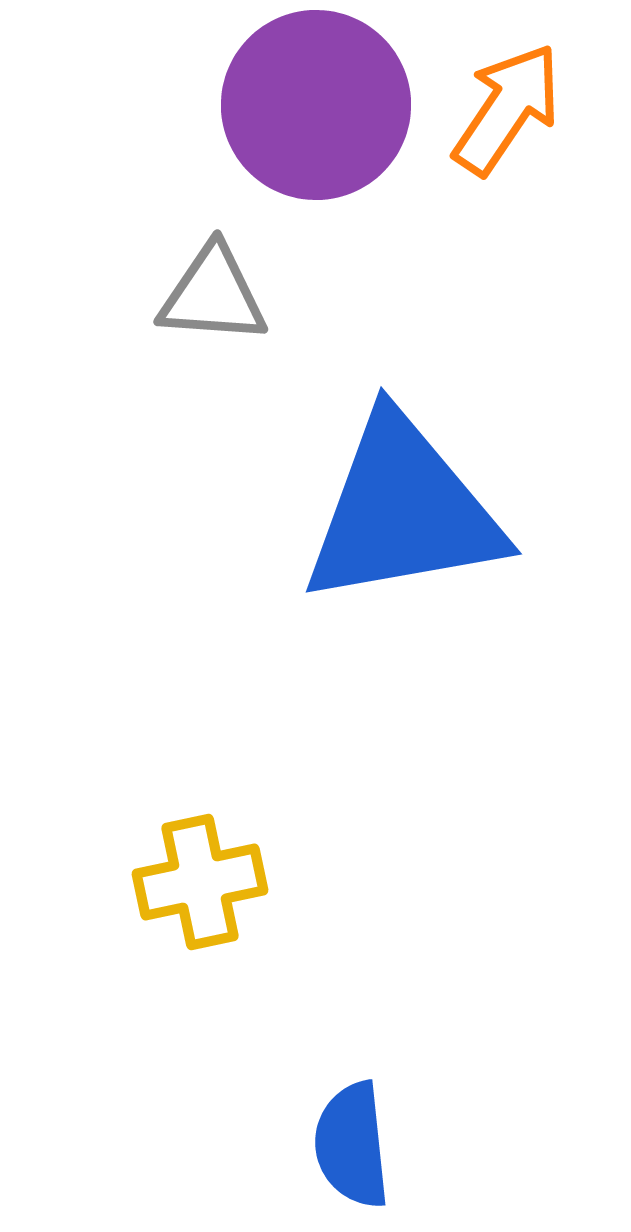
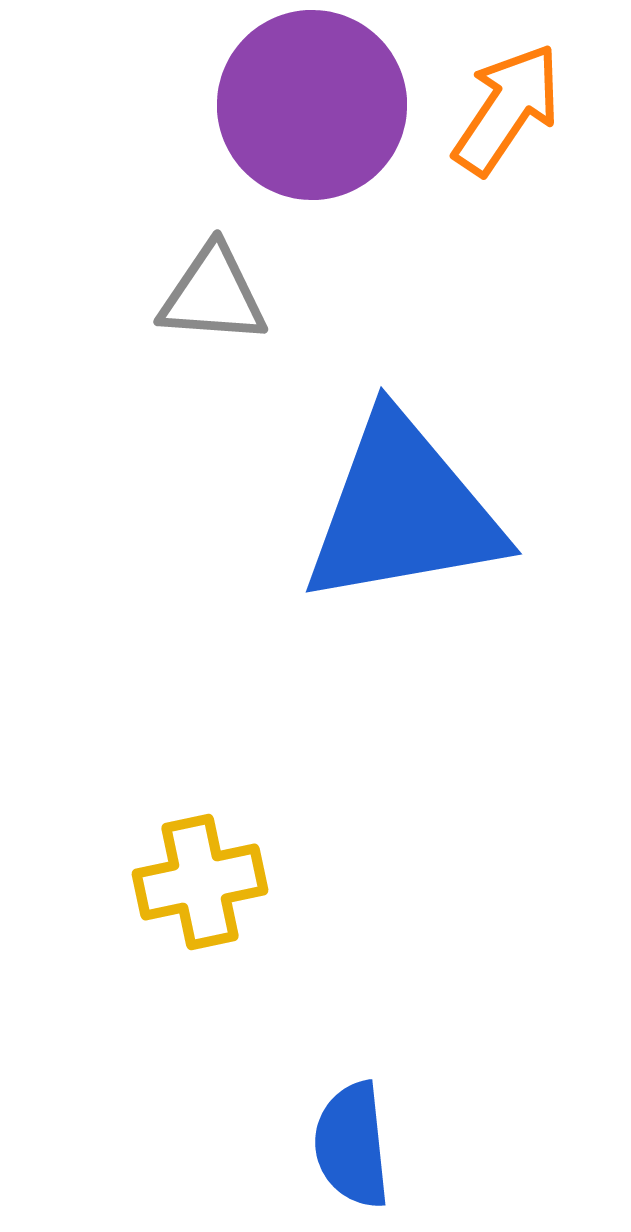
purple circle: moved 4 px left
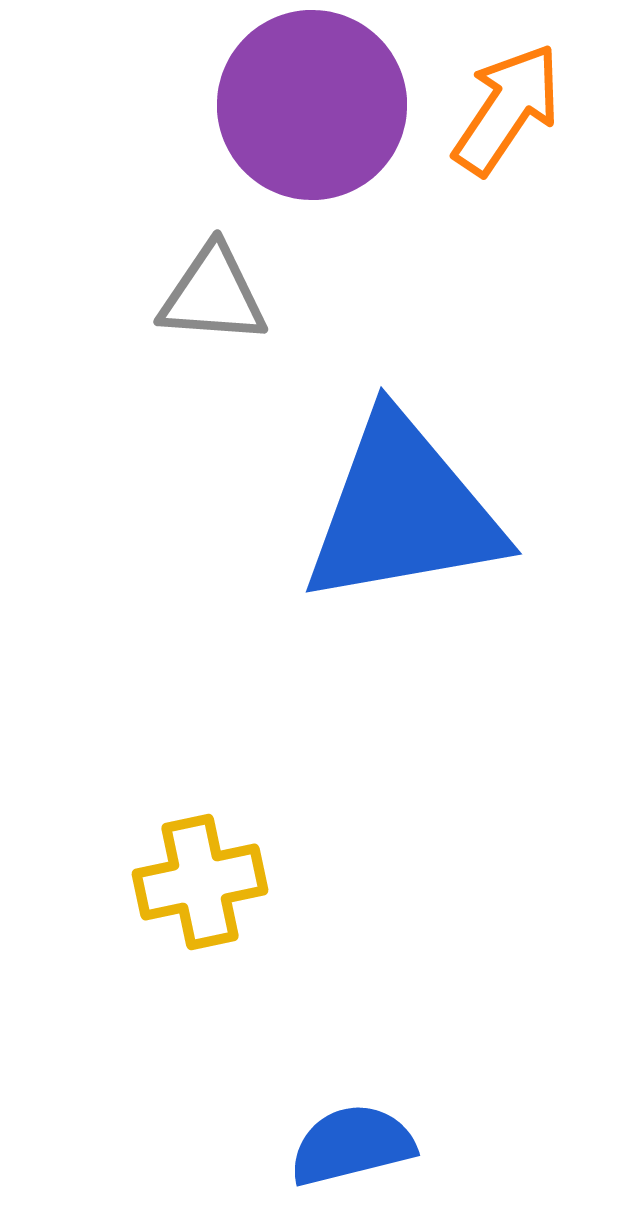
blue semicircle: rotated 82 degrees clockwise
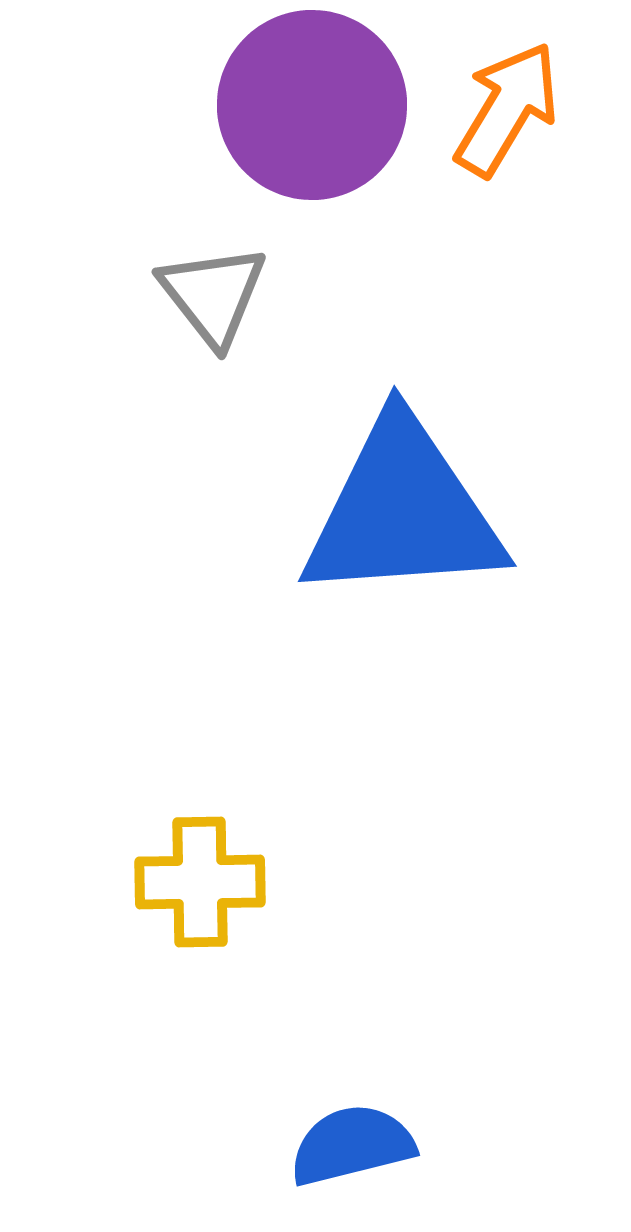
orange arrow: rotated 3 degrees counterclockwise
gray triangle: rotated 48 degrees clockwise
blue triangle: rotated 6 degrees clockwise
yellow cross: rotated 11 degrees clockwise
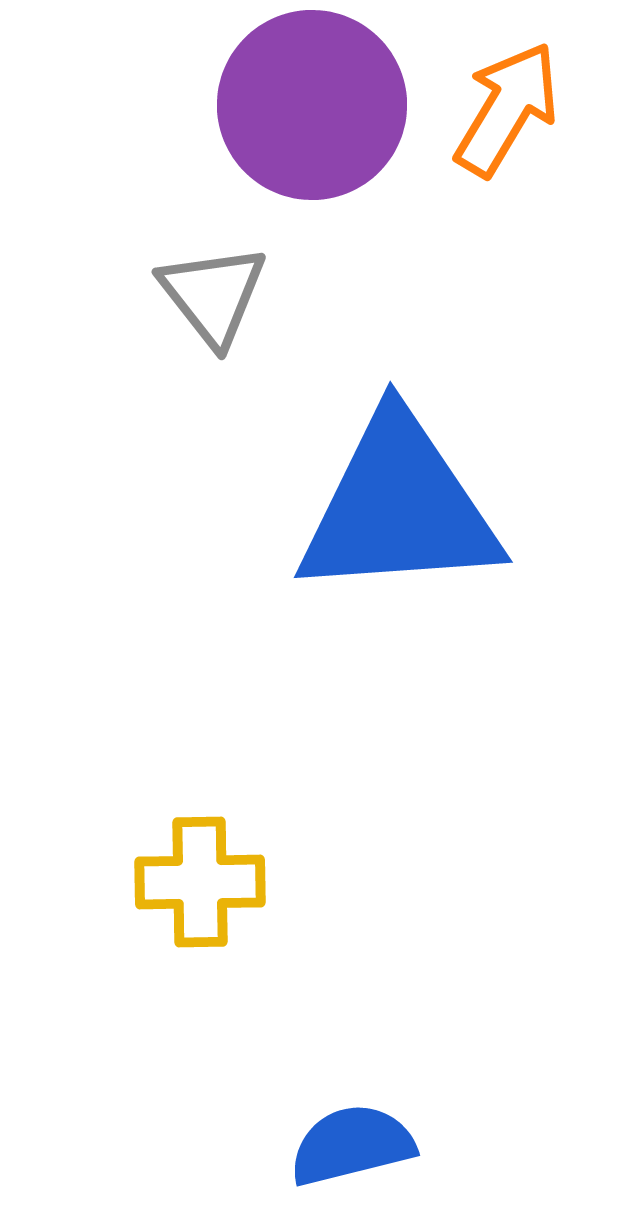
blue triangle: moved 4 px left, 4 px up
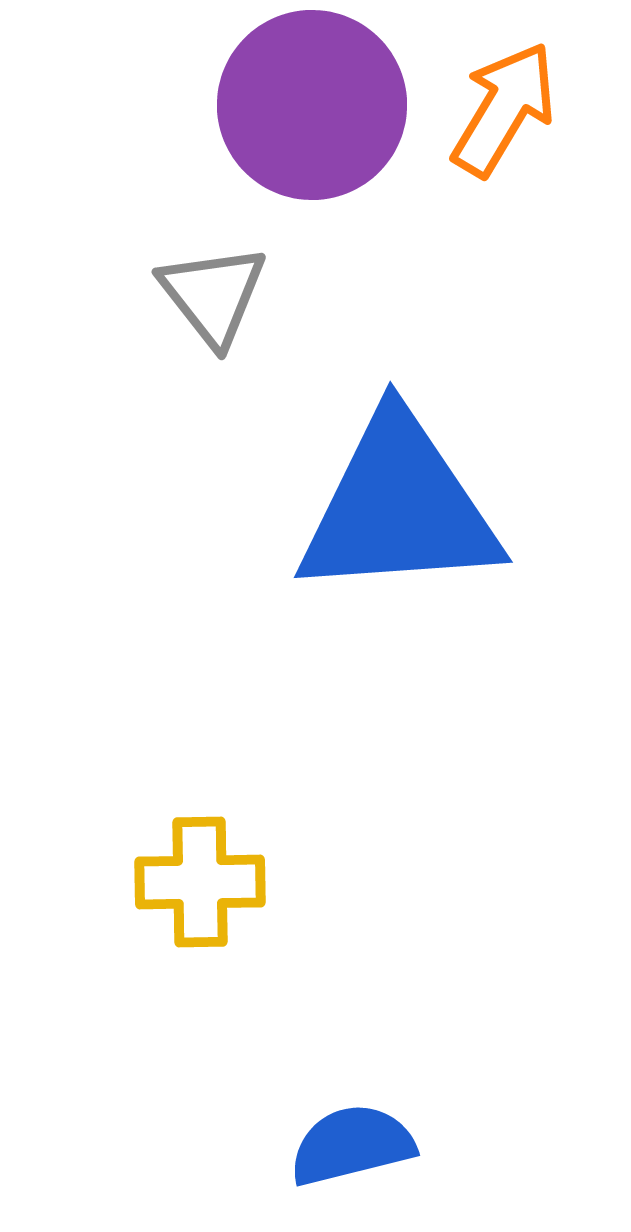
orange arrow: moved 3 px left
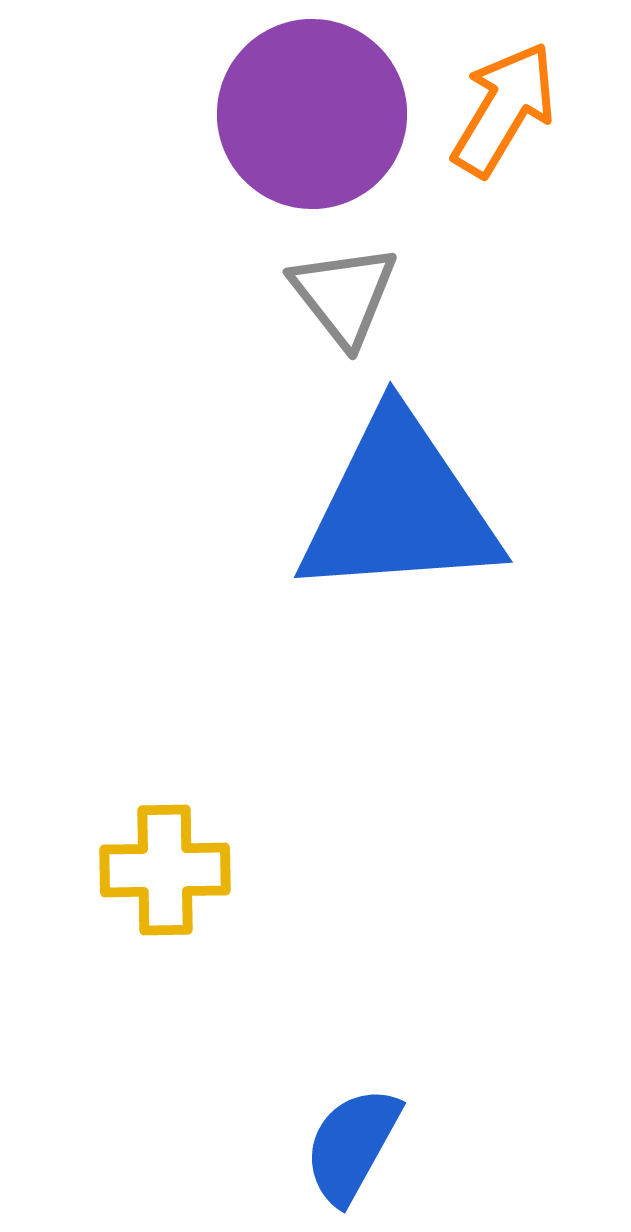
purple circle: moved 9 px down
gray triangle: moved 131 px right
yellow cross: moved 35 px left, 12 px up
blue semicircle: rotated 47 degrees counterclockwise
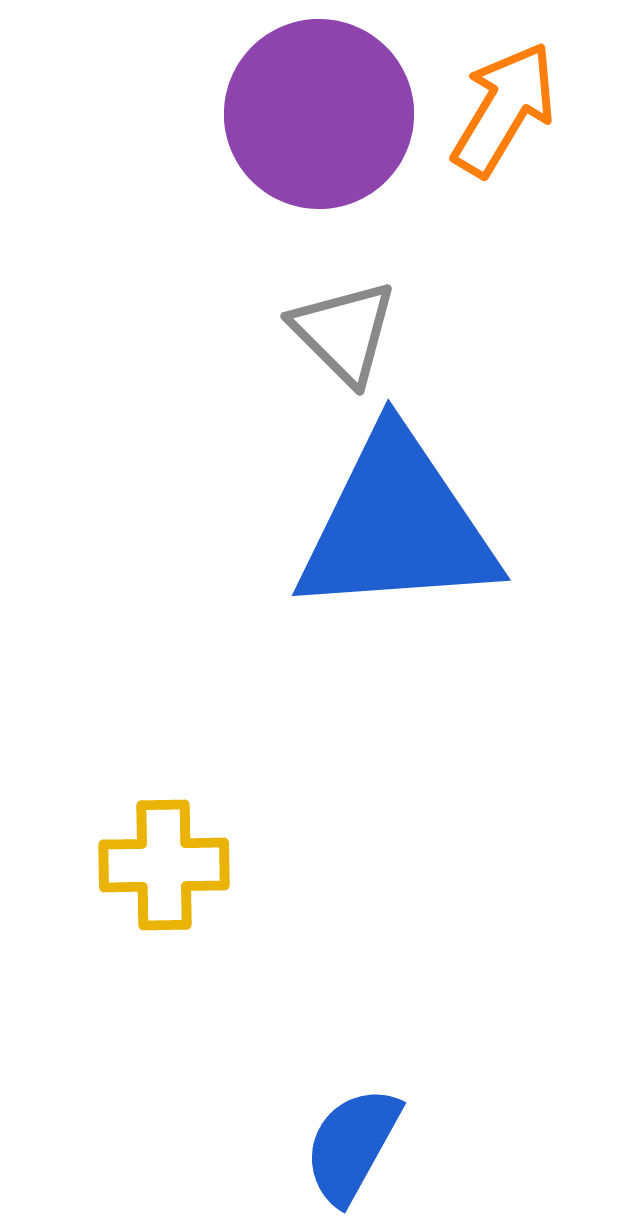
purple circle: moved 7 px right
gray triangle: moved 37 px down; rotated 7 degrees counterclockwise
blue triangle: moved 2 px left, 18 px down
yellow cross: moved 1 px left, 5 px up
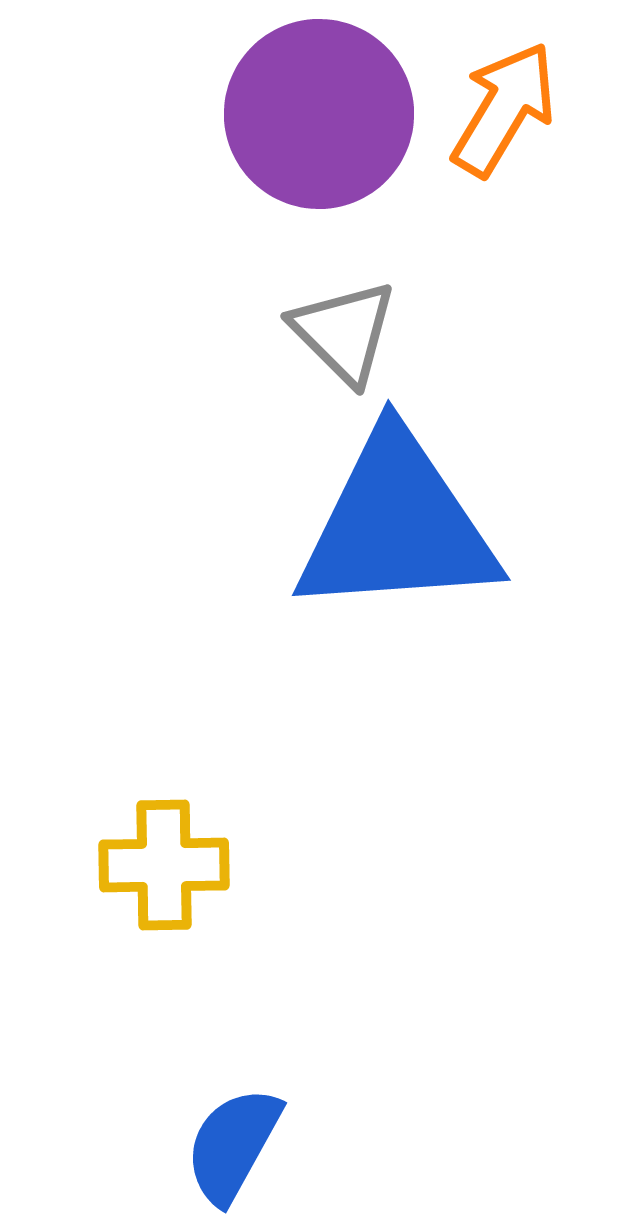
blue semicircle: moved 119 px left
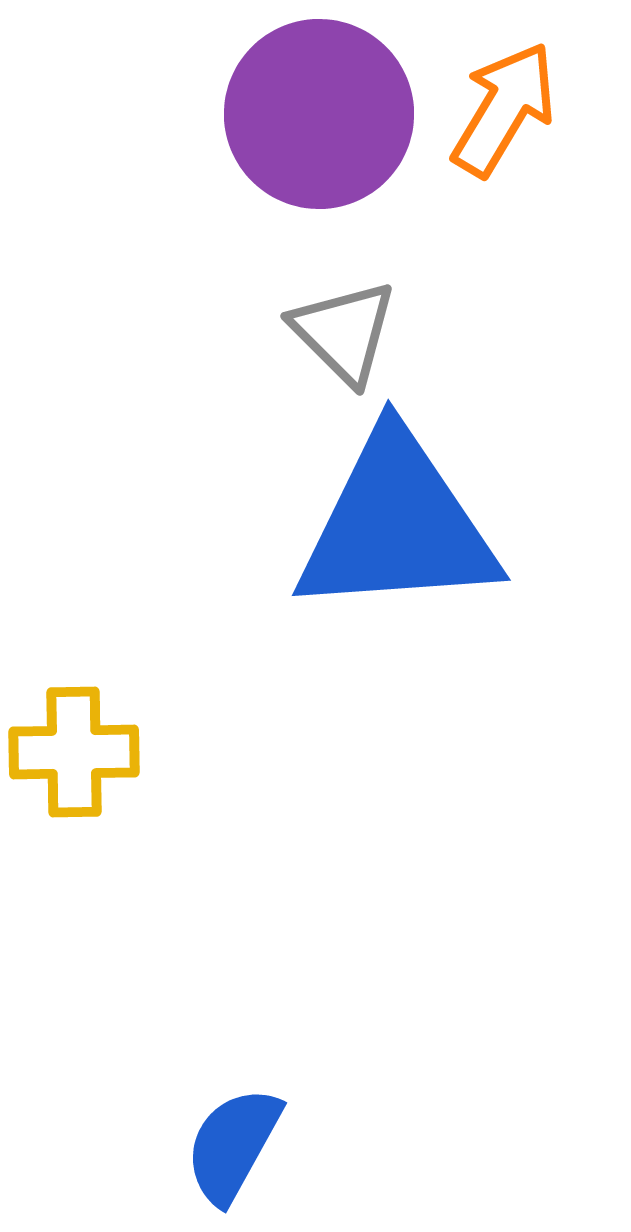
yellow cross: moved 90 px left, 113 px up
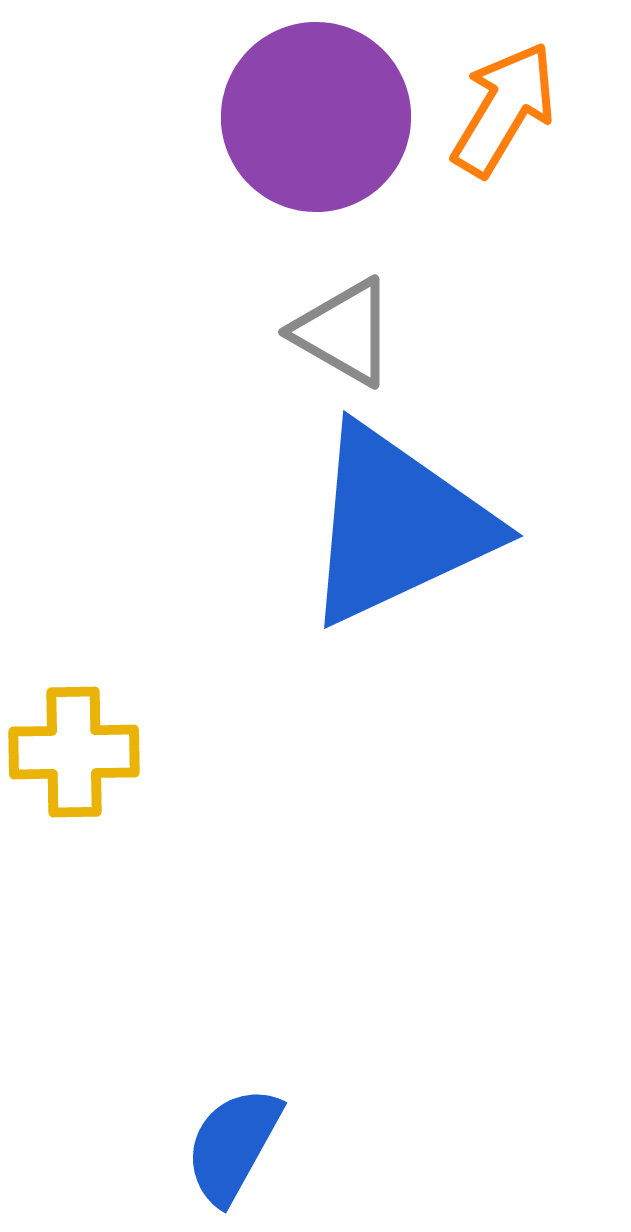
purple circle: moved 3 px left, 3 px down
gray triangle: rotated 15 degrees counterclockwise
blue triangle: rotated 21 degrees counterclockwise
